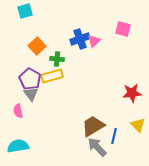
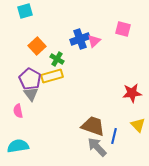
green cross: rotated 24 degrees clockwise
brown trapezoid: rotated 50 degrees clockwise
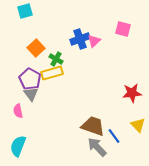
orange square: moved 1 px left, 2 px down
green cross: moved 1 px left
yellow rectangle: moved 3 px up
blue line: rotated 49 degrees counterclockwise
cyan semicircle: rotated 60 degrees counterclockwise
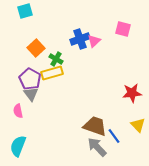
brown trapezoid: moved 2 px right
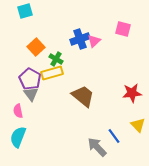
orange square: moved 1 px up
brown trapezoid: moved 12 px left, 30 px up; rotated 20 degrees clockwise
cyan semicircle: moved 9 px up
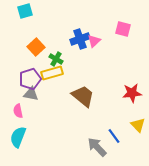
purple pentagon: rotated 25 degrees clockwise
gray triangle: rotated 42 degrees counterclockwise
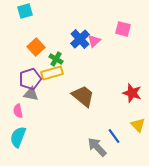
blue cross: rotated 24 degrees counterclockwise
red star: rotated 24 degrees clockwise
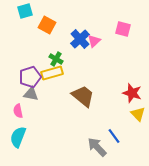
orange square: moved 11 px right, 22 px up; rotated 18 degrees counterclockwise
purple pentagon: moved 2 px up
yellow triangle: moved 11 px up
